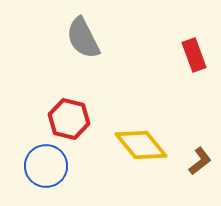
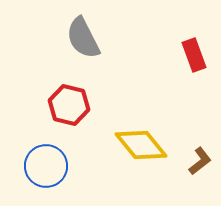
red hexagon: moved 14 px up
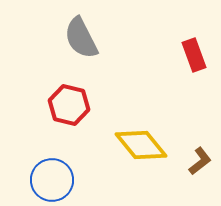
gray semicircle: moved 2 px left
blue circle: moved 6 px right, 14 px down
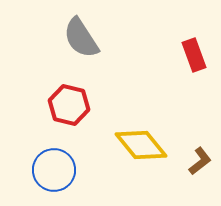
gray semicircle: rotated 6 degrees counterclockwise
blue circle: moved 2 px right, 10 px up
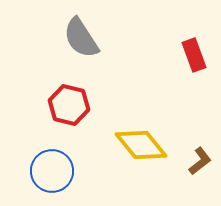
blue circle: moved 2 px left, 1 px down
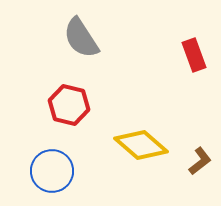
yellow diamond: rotated 10 degrees counterclockwise
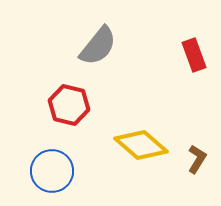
gray semicircle: moved 17 px right, 8 px down; rotated 108 degrees counterclockwise
brown L-shape: moved 3 px left, 2 px up; rotated 20 degrees counterclockwise
